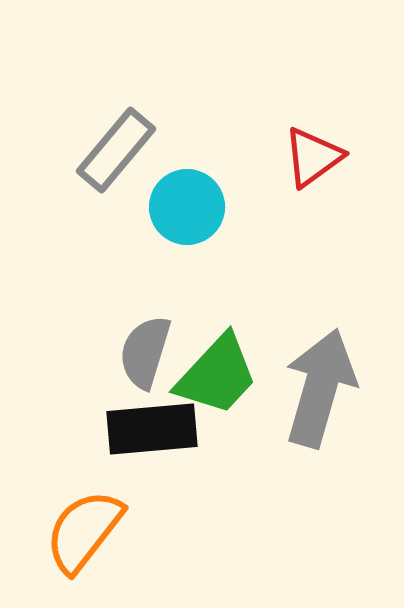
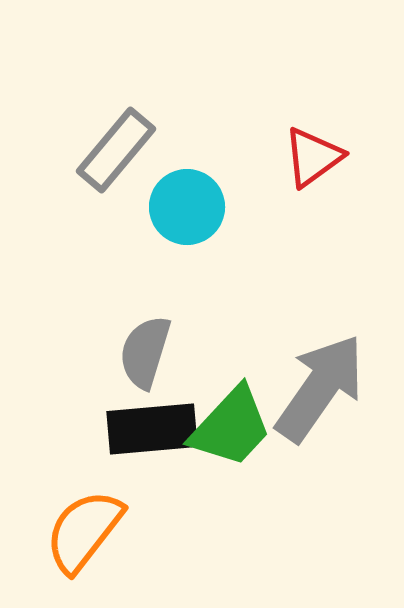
green trapezoid: moved 14 px right, 52 px down
gray arrow: rotated 19 degrees clockwise
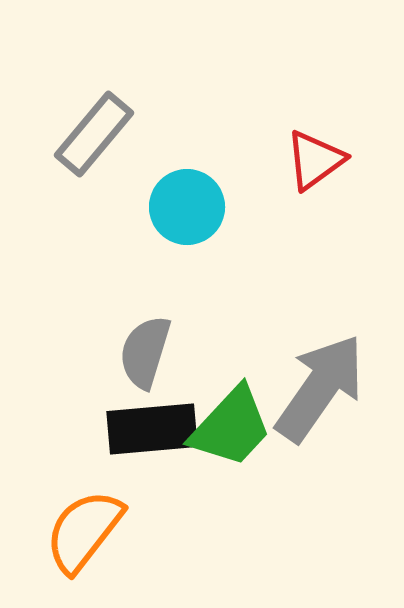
gray rectangle: moved 22 px left, 16 px up
red triangle: moved 2 px right, 3 px down
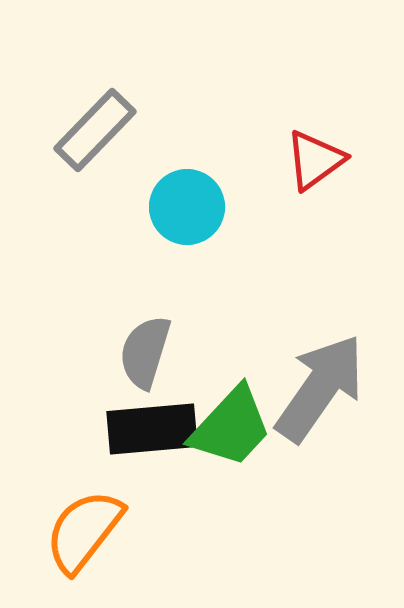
gray rectangle: moved 1 px right, 4 px up; rotated 4 degrees clockwise
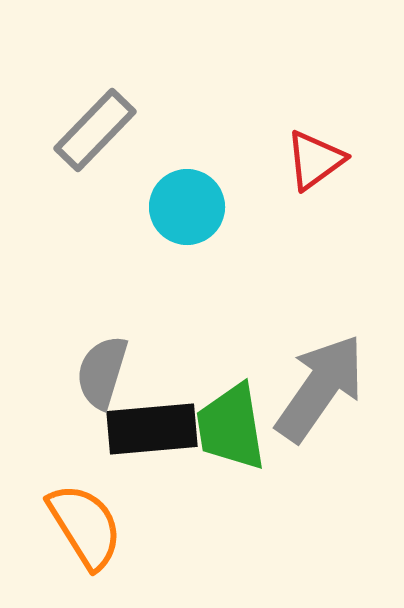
gray semicircle: moved 43 px left, 20 px down
green trapezoid: rotated 128 degrees clockwise
orange semicircle: moved 1 px right, 5 px up; rotated 110 degrees clockwise
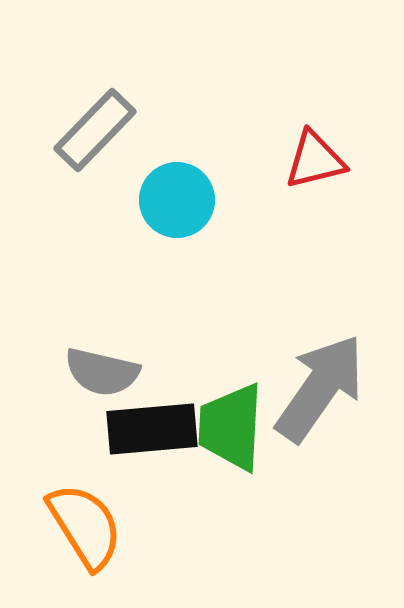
red triangle: rotated 22 degrees clockwise
cyan circle: moved 10 px left, 7 px up
gray semicircle: rotated 94 degrees counterclockwise
green trapezoid: rotated 12 degrees clockwise
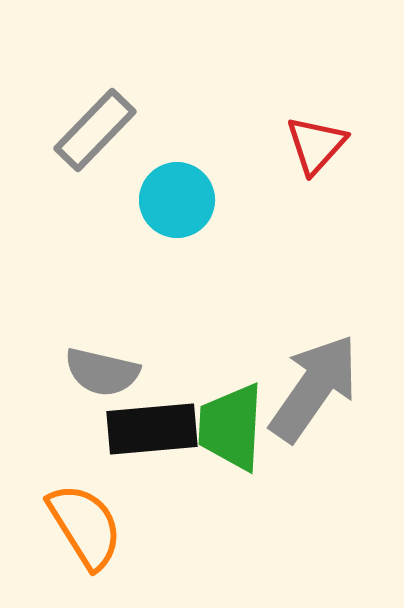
red triangle: moved 1 px right, 15 px up; rotated 34 degrees counterclockwise
gray arrow: moved 6 px left
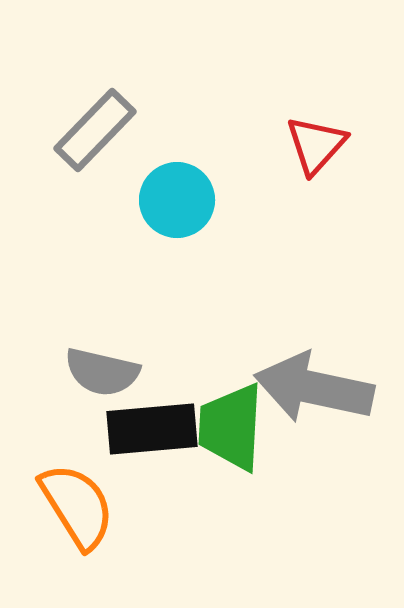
gray arrow: rotated 113 degrees counterclockwise
orange semicircle: moved 8 px left, 20 px up
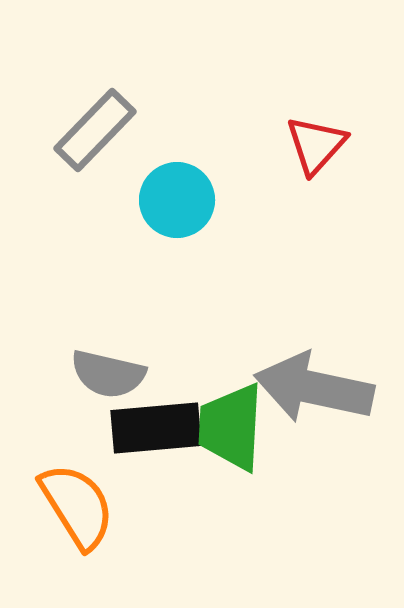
gray semicircle: moved 6 px right, 2 px down
black rectangle: moved 4 px right, 1 px up
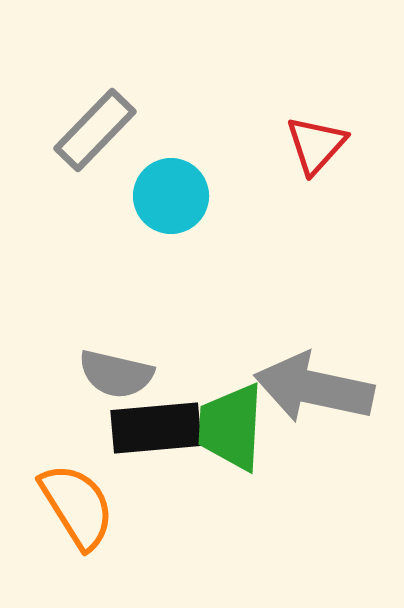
cyan circle: moved 6 px left, 4 px up
gray semicircle: moved 8 px right
